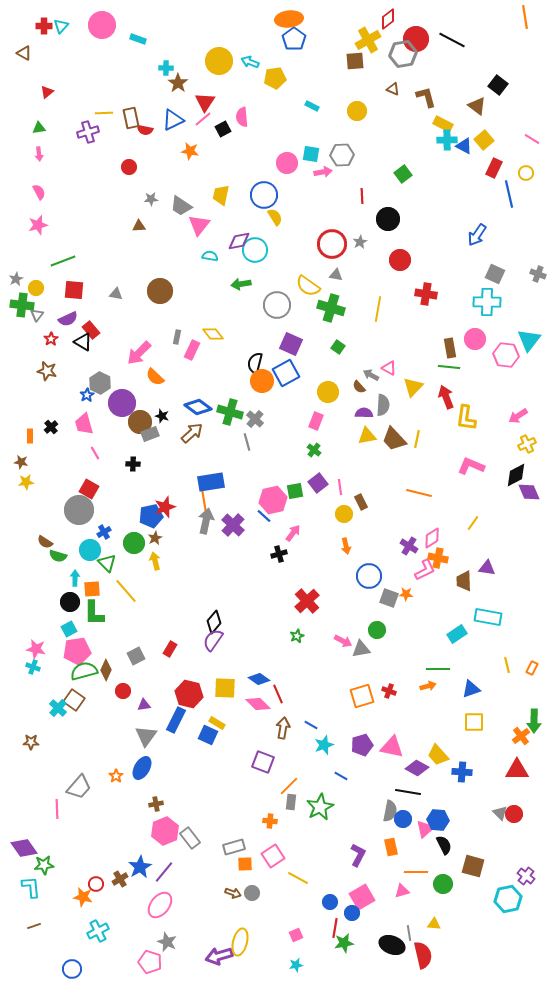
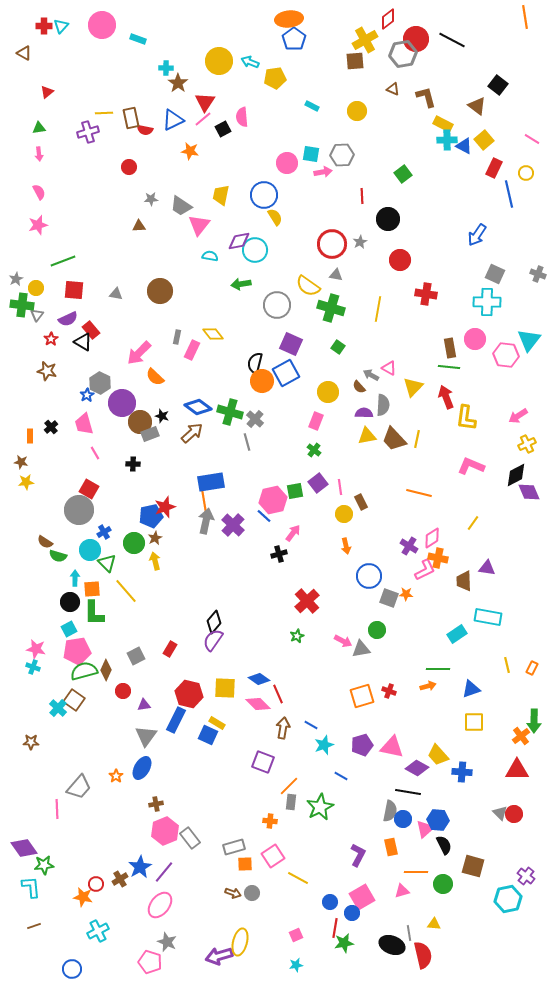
yellow cross at (368, 40): moved 3 px left
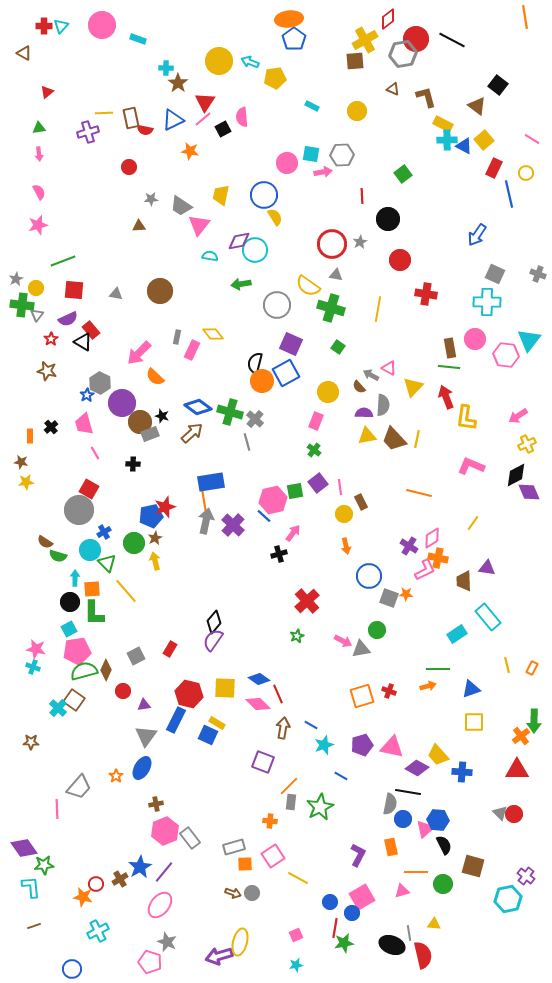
cyan rectangle at (488, 617): rotated 40 degrees clockwise
gray semicircle at (390, 811): moved 7 px up
